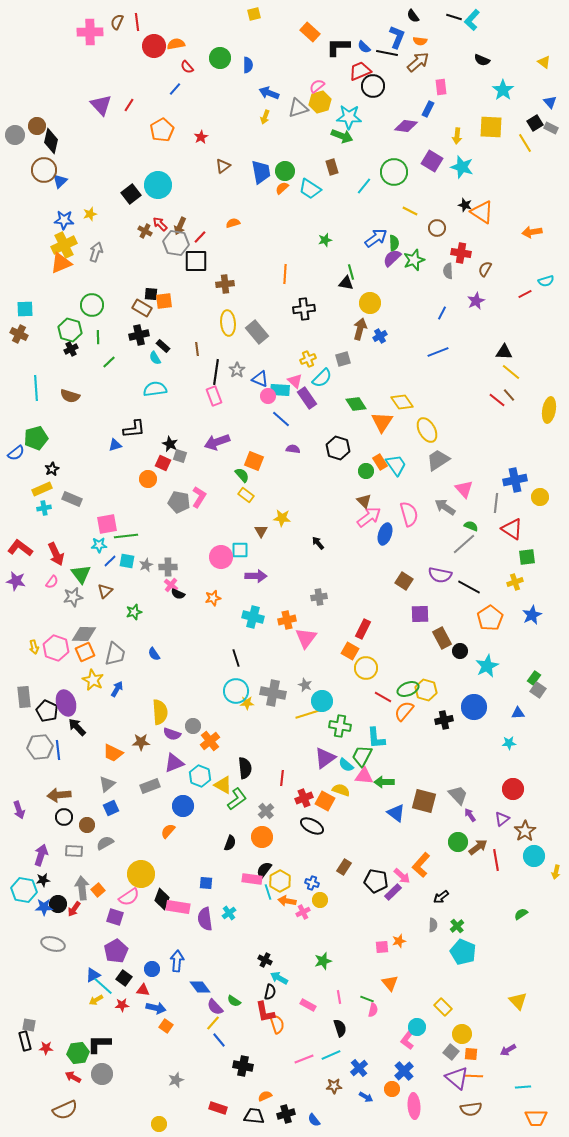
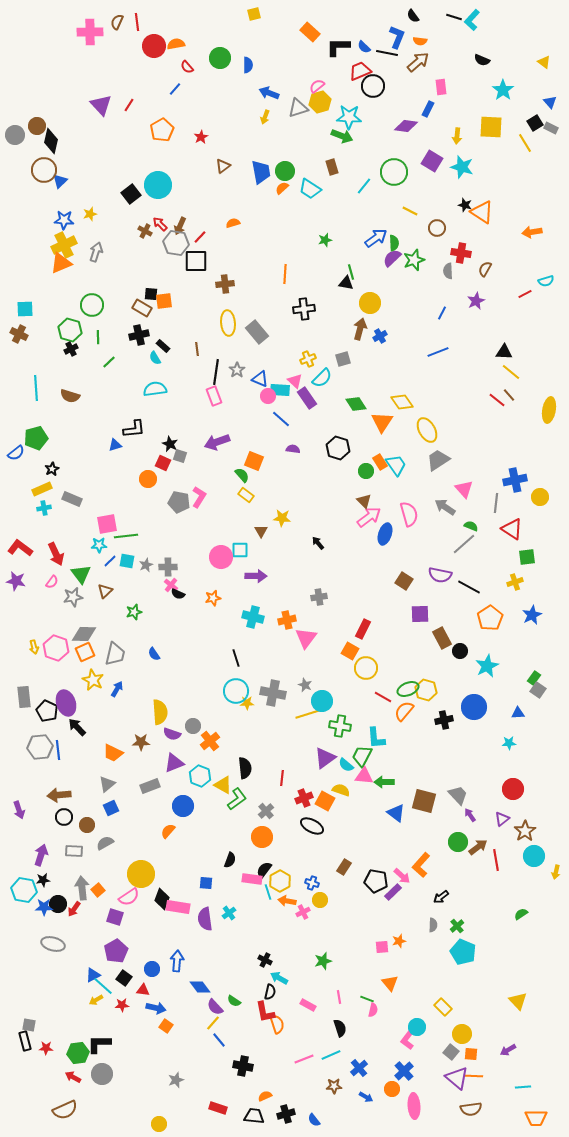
black semicircle at (230, 843): moved 17 px down
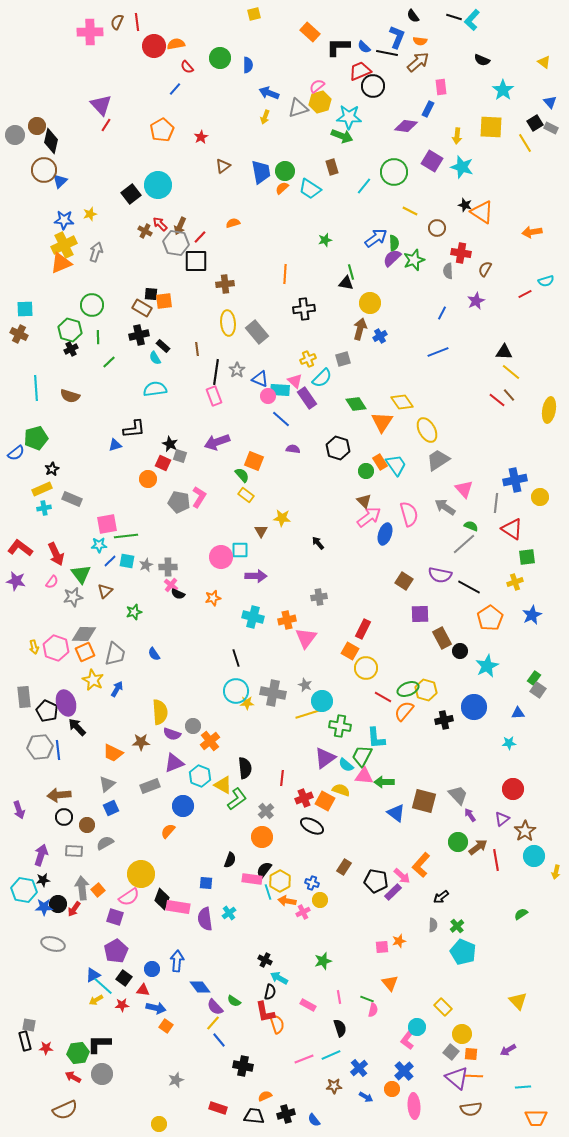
red line at (129, 105): moved 23 px left, 20 px down
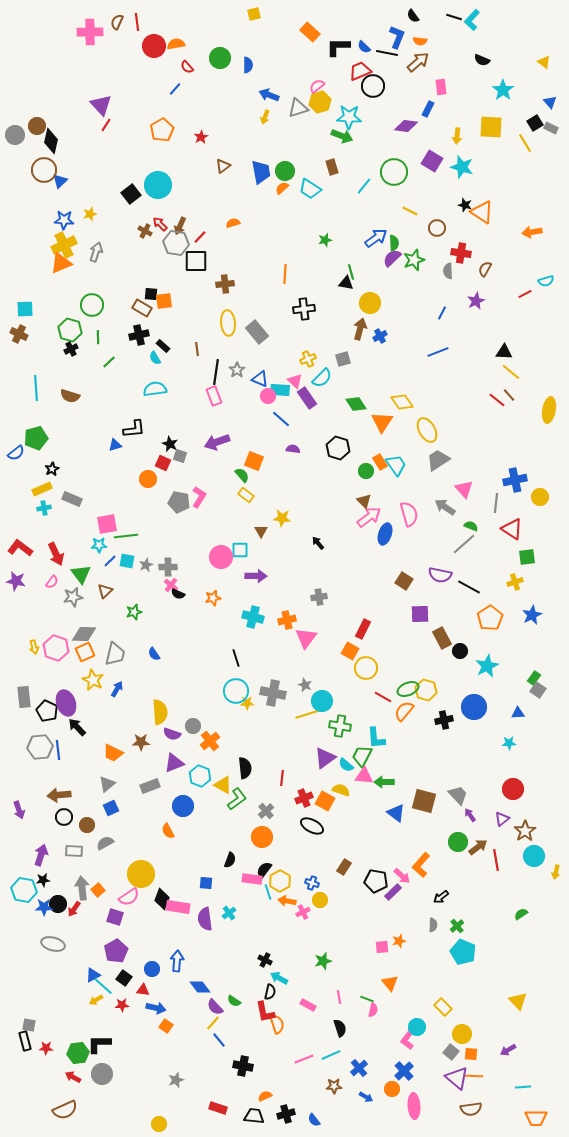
blue arrow at (269, 93): moved 2 px down
orange semicircle at (168, 831): rotated 70 degrees counterclockwise
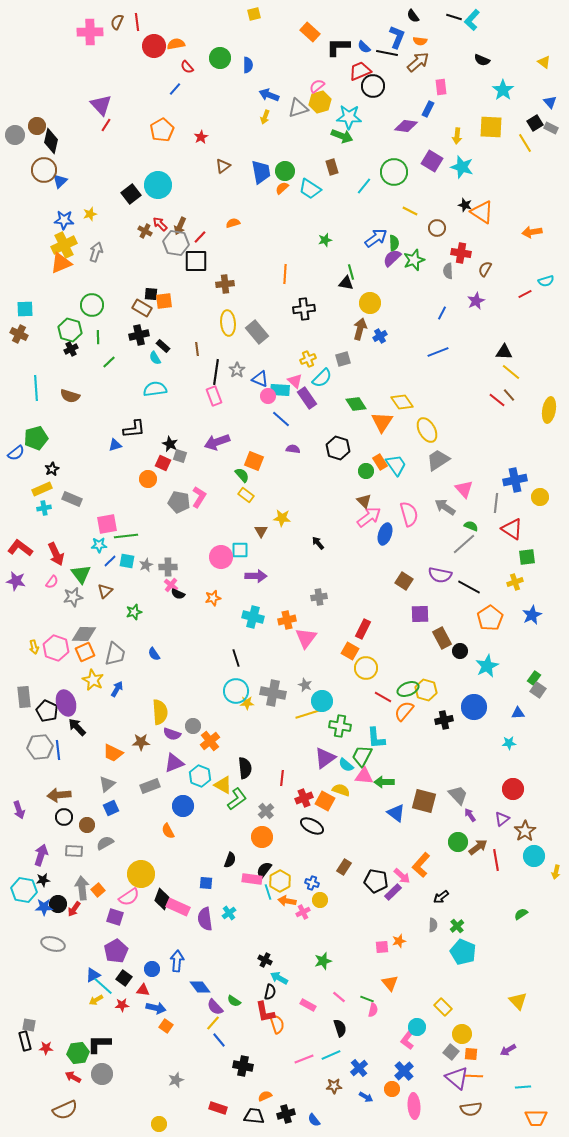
pink rectangle at (178, 907): rotated 15 degrees clockwise
pink line at (339, 997): rotated 40 degrees counterclockwise
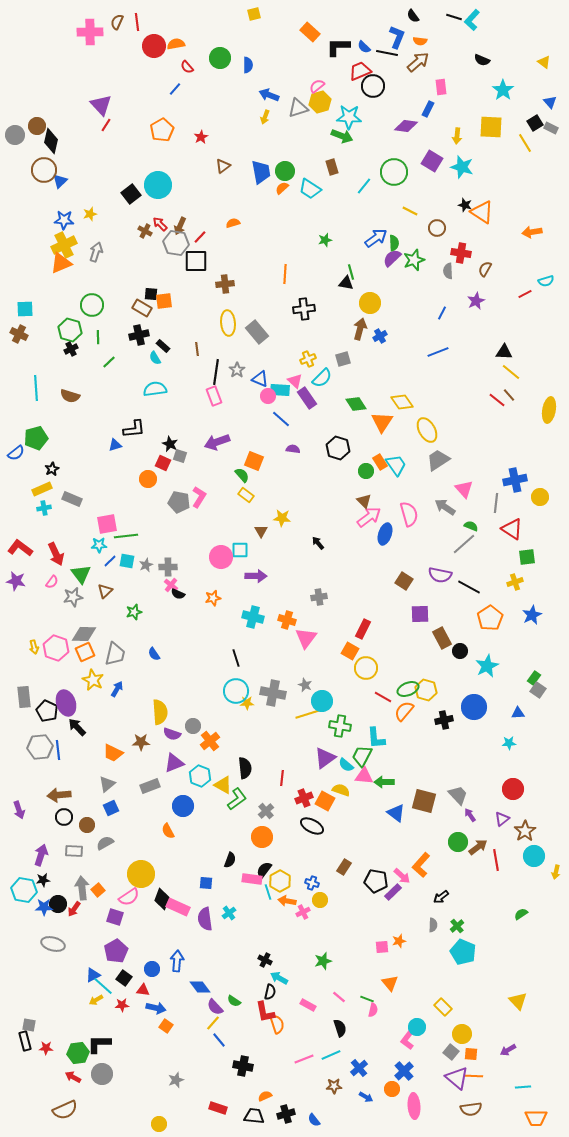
orange cross at (287, 620): rotated 30 degrees clockwise
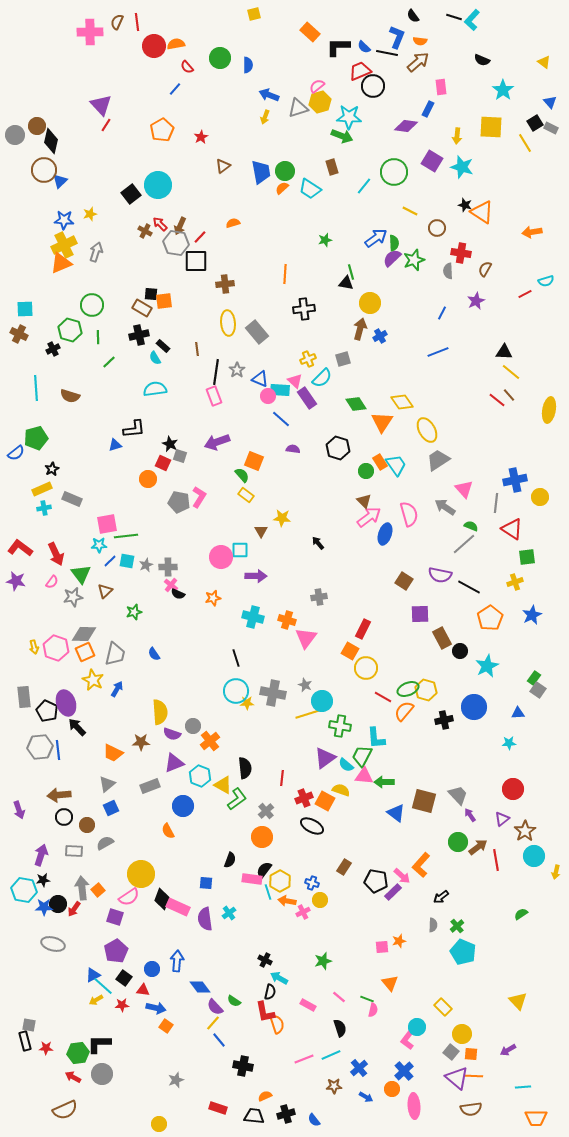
black cross at (71, 349): moved 18 px left
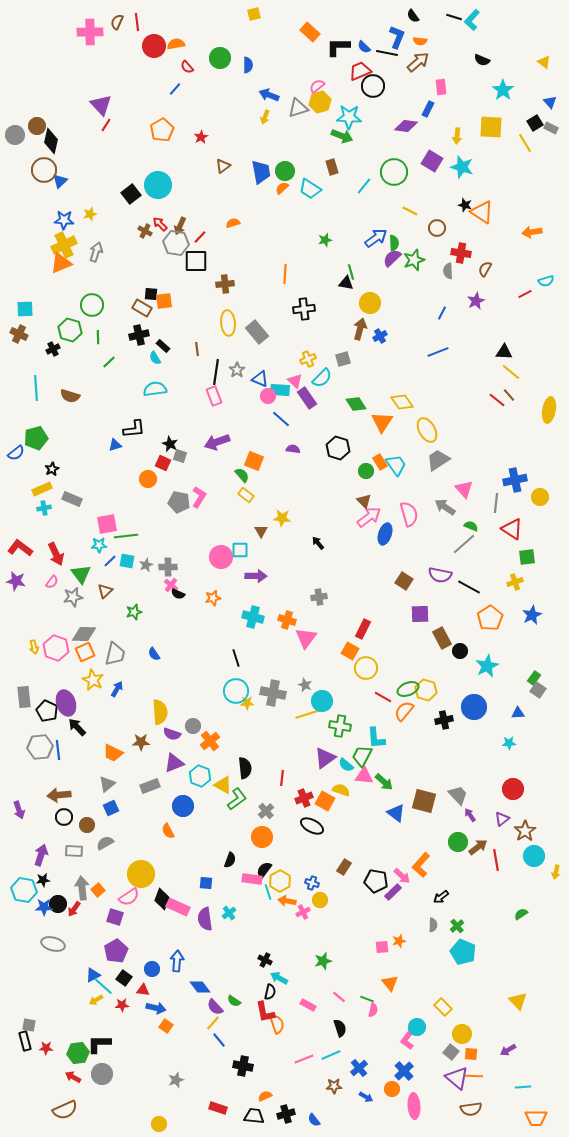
green arrow at (384, 782): rotated 138 degrees counterclockwise
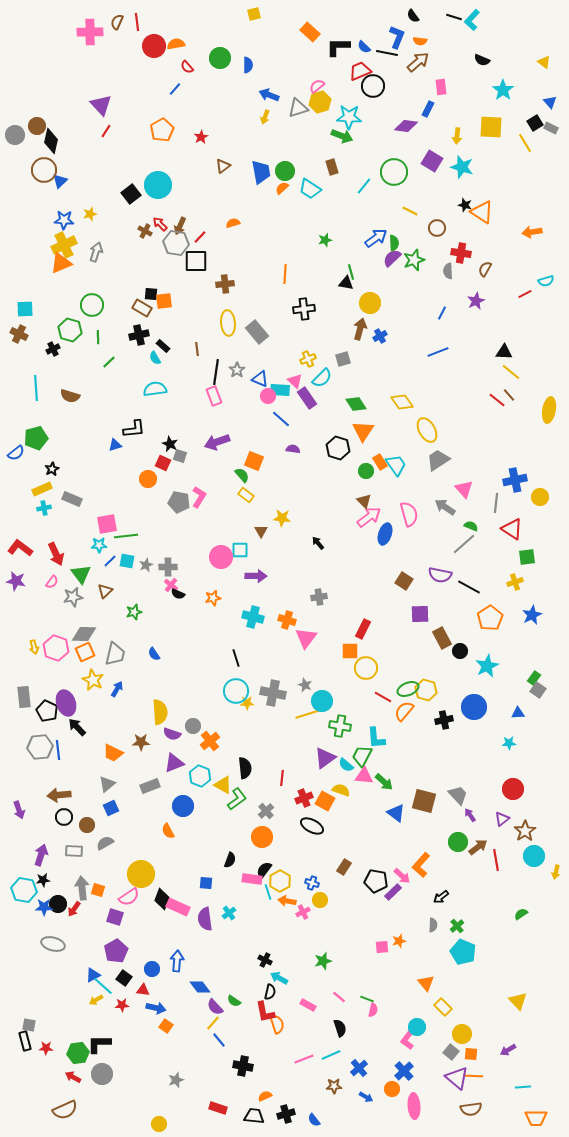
red line at (106, 125): moved 6 px down
orange triangle at (382, 422): moved 19 px left, 9 px down
orange square at (350, 651): rotated 30 degrees counterclockwise
orange square at (98, 890): rotated 32 degrees counterclockwise
orange triangle at (390, 983): moved 36 px right
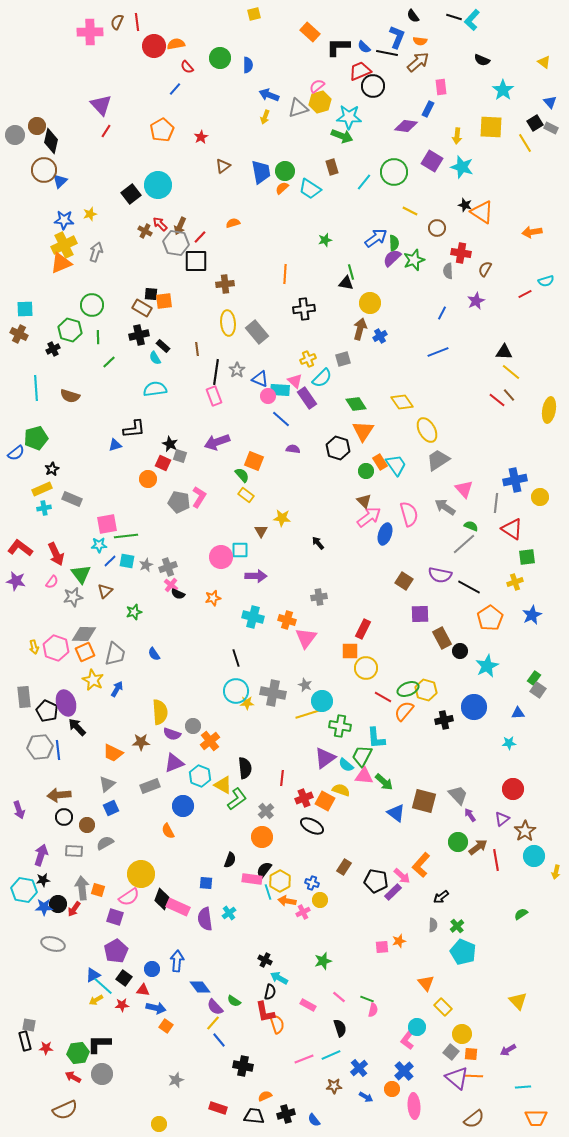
cyan line at (364, 186): moved 4 px up
gray cross at (168, 567): rotated 18 degrees counterclockwise
brown semicircle at (471, 1109): moved 3 px right, 10 px down; rotated 30 degrees counterclockwise
